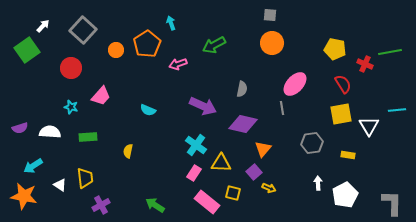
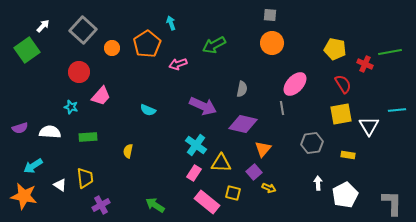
orange circle at (116, 50): moved 4 px left, 2 px up
red circle at (71, 68): moved 8 px right, 4 px down
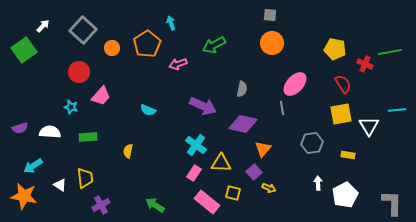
green square at (27, 50): moved 3 px left
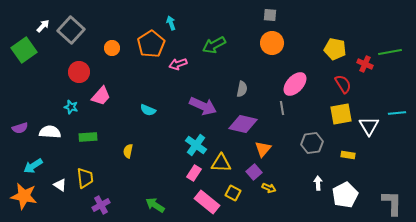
gray square at (83, 30): moved 12 px left
orange pentagon at (147, 44): moved 4 px right
cyan line at (397, 110): moved 3 px down
yellow square at (233, 193): rotated 14 degrees clockwise
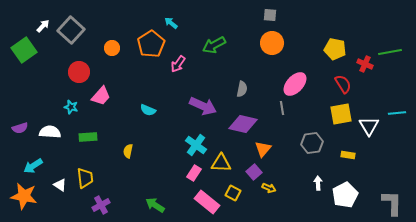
cyan arrow at (171, 23): rotated 32 degrees counterclockwise
pink arrow at (178, 64): rotated 36 degrees counterclockwise
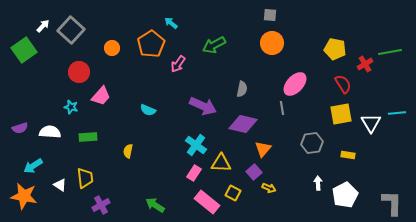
red cross at (365, 64): rotated 35 degrees clockwise
white triangle at (369, 126): moved 2 px right, 3 px up
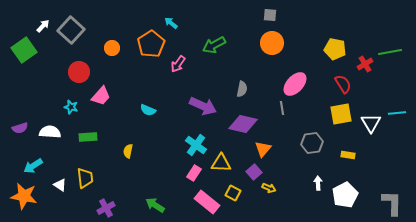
purple cross at (101, 205): moved 5 px right, 3 px down
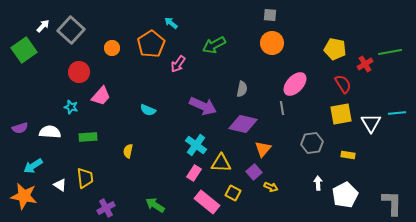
yellow arrow at (269, 188): moved 2 px right, 1 px up
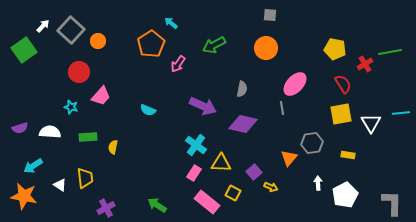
orange circle at (272, 43): moved 6 px left, 5 px down
orange circle at (112, 48): moved 14 px left, 7 px up
cyan line at (397, 113): moved 4 px right
orange triangle at (263, 149): moved 26 px right, 9 px down
yellow semicircle at (128, 151): moved 15 px left, 4 px up
green arrow at (155, 205): moved 2 px right
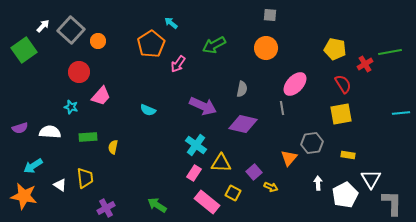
white triangle at (371, 123): moved 56 px down
